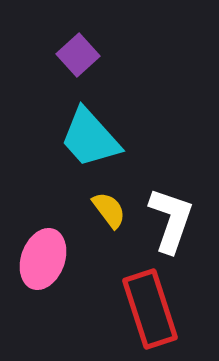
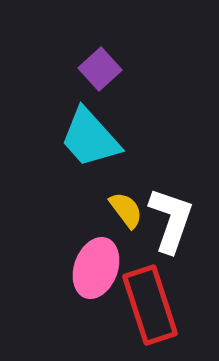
purple square: moved 22 px right, 14 px down
yellow semicircle: moved 17 px right
pink ellipse: moved 53 px right, 9 px down
red rectangle: moved 4 px up
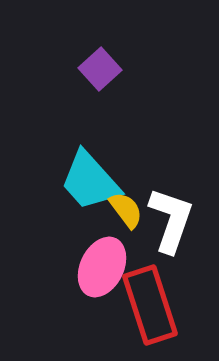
cyan trapezoid: moved 43 px down
pink ellipse: moved 6 px right, 1 px up; rotated 6 degrees clockwise
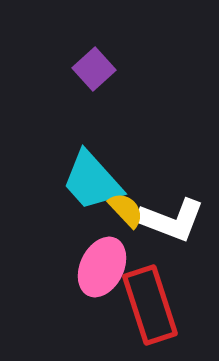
purple square: moved 6 px left
cyan trapezoid: moved 2 px right
yellow semicircle: rotated 6 degrees counterclockwise
white L-shape: rotated 92 degrees clockwise
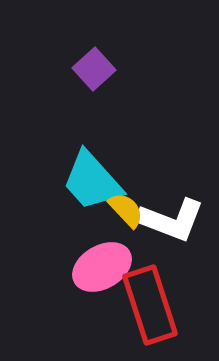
pink ellipse: rotated 34 degrees clockwise
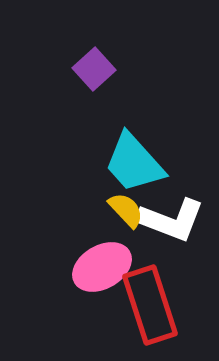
cyan trapezoid: moved 42 px right, 18 px up
